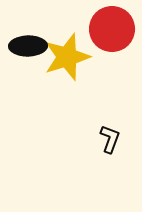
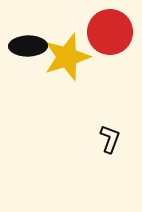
red circle: moved 2 px left, 3 px down
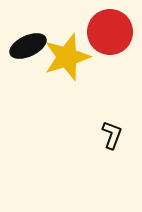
black ellipse: rotated 24 degrees counterclockwise
black L-shape: moved 2 px right, 4 px up
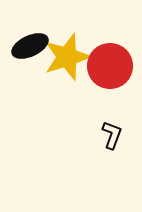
red circle: moved 34 px down
black ellipse: moved 2 px right
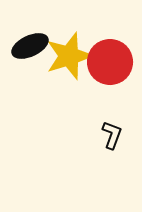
yellow star: moved 2 px right, 1 px up
red circle: moved 4 px up
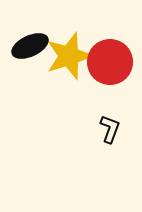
black L-shape: moved 2 px left, 6 px up
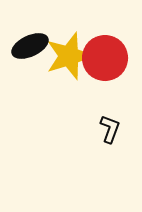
red circle: moved 5 px left, 4 px up
